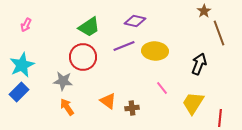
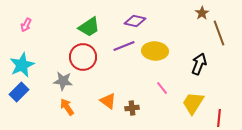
brown star: moved 2 px left, 2 px down
red line: moved 1 px left
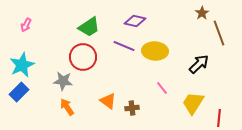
purple line: rotated 45 degrees clockwise
black arrow: rotated 25 degrees clockwise
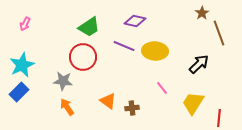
pink arrow: moved 1 px left, 1 px up
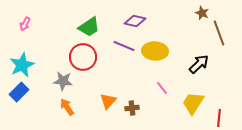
brown star: rotated 16 degrees counterclockwise
orange triangle: rotated 36 degrees clockwise
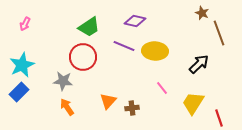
red line: rotated 24 degrees counterclockwise
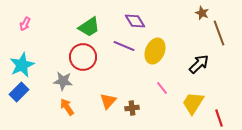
purple diamond: rotated 45 degrees clockwise
yellow ellipse: rotated 70 degrees counterclockwise
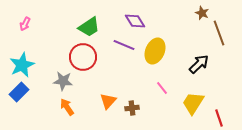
purple line: moved 1 px up
